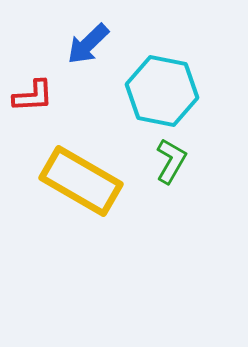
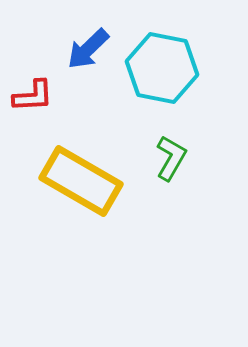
blue arrow: moved 5 px down
cyan hexagon: moved 23 px up
green L-shape: moved 3 px up
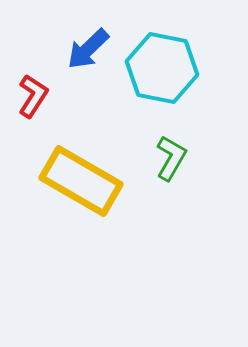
red L-shape: rotated 54 degrees counterclockwise
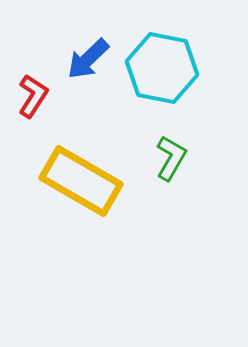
blue arrow: moved 10 px down
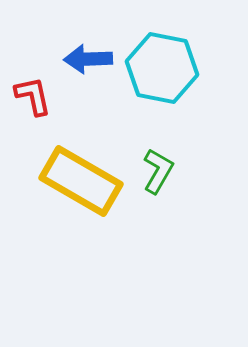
blue arrow: rotated 42 degrees clockwise
red L-shape: rotated 45 degrees counterclockwise
green L-shape: moved 13 px left, 13 px down
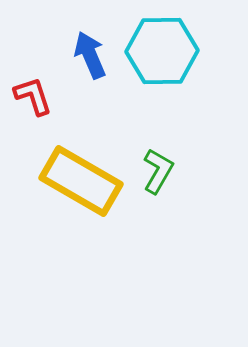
blue arrow: moved 2 px right, 4 px up; rotated 69 degrees clockwise
cyan hexagon: moved 17 px up; rotated 12 degrees counterclockwise
red L-shape: rotated 6 degrees counterclockwise
